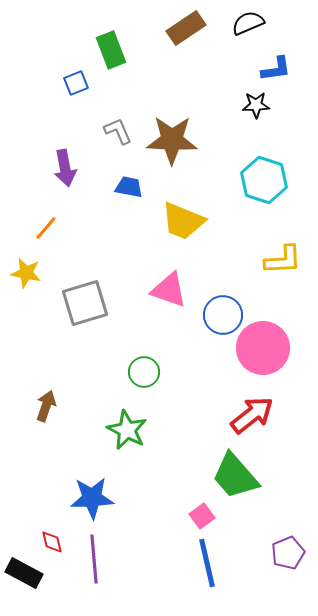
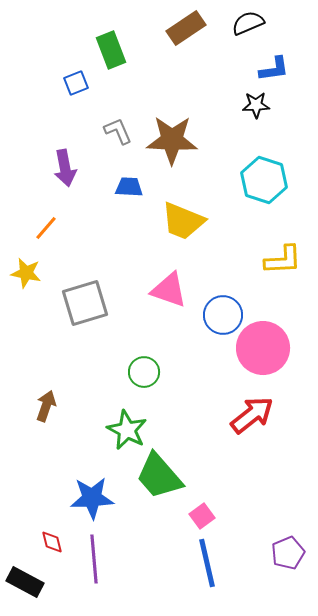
blue L-shape: moved 2 px left
blue trapezoid: rotated 8 degrees counterclockwise
green trapezoid: moved 76 px left
black rectangle: moved 1 px right, 9 px down
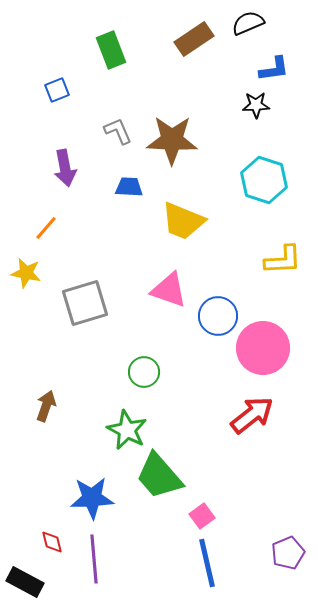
brown rectangle: moved 8 px right, 11 px down
blue square: moved 19 px left, 7 px down
blue circle: moved 5 px left, 1 px down
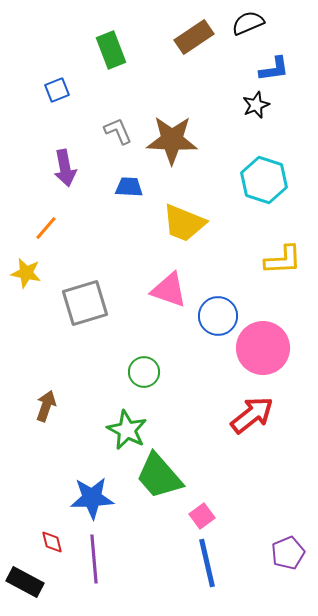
brown rectangle: moved 2 px up
black star: rotated 20 degrees counterclockwise
yellow trapezoid: moved 1 px right, 2 px down
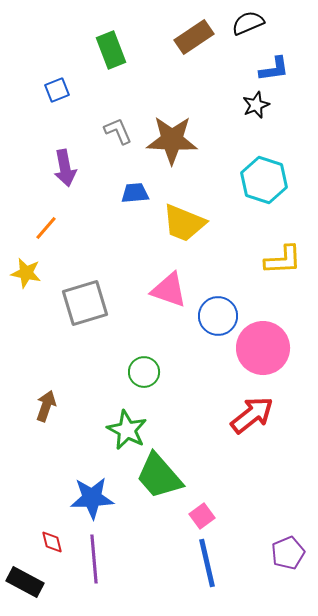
blue trapezoid: moved 6 px right, 6 px down; rotated 8 degrees counterclockwise
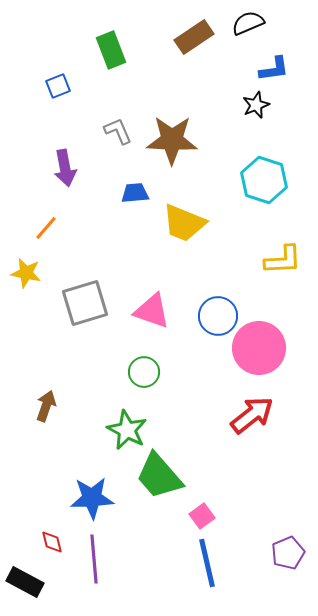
blue square: moved 1 px right, 4 px up
pink triangle: moved 17 px left, 21 px down
pink circle: moved 4 px left
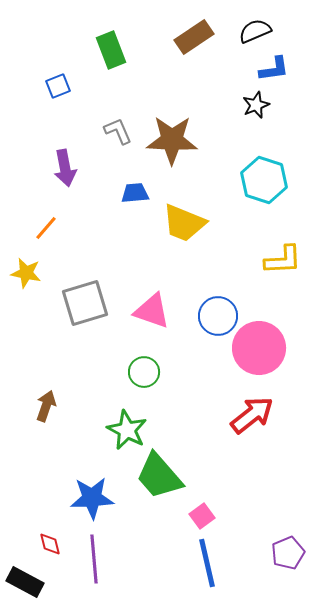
black semicircle: moved 7 px right, 8 px down
red diamond: moved 2 px left, 2 px down
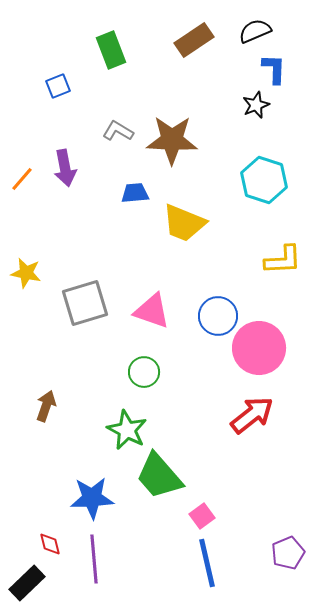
brown rectangle: moved 3 px down
blue L-shape: rotated 80 degrees counterclockwise
gray L-shape: rotated 36 degrees counterclockwise
orange line: moved 24 px left, 49 px up
black rectangle: moved 2 px right, 1 px down; rotated 72 degrees counterclockwise
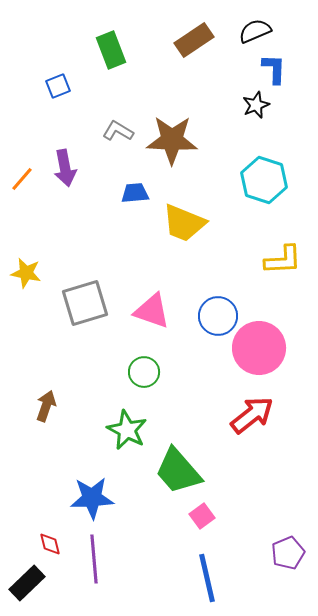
green trapezoid: moved 19 px right, 5 px up
blue line: moved 15 px down
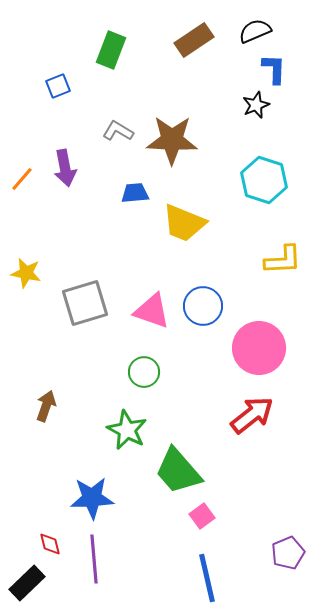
green rectangle: rotated 42 degrees clockwise
blue circle: moved 15 px left, 10 px up
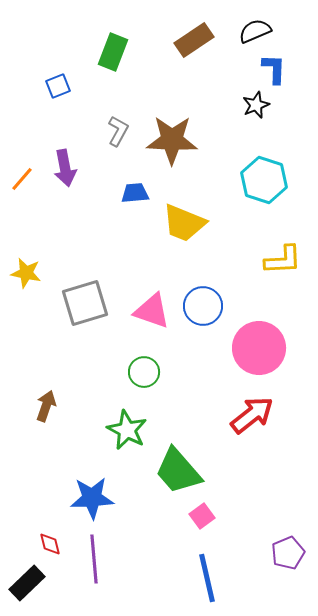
green rectangle: moved 2 px right, 2 px down
gray L-shape: rotated 88 degrees clockwise
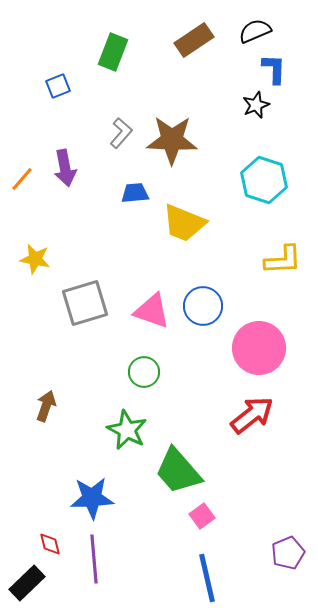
gray L-shape: moved 3 px right, 2 px down; rotated 12 degrees clockwise
yellow star: moved 9 px right, 14 px up
